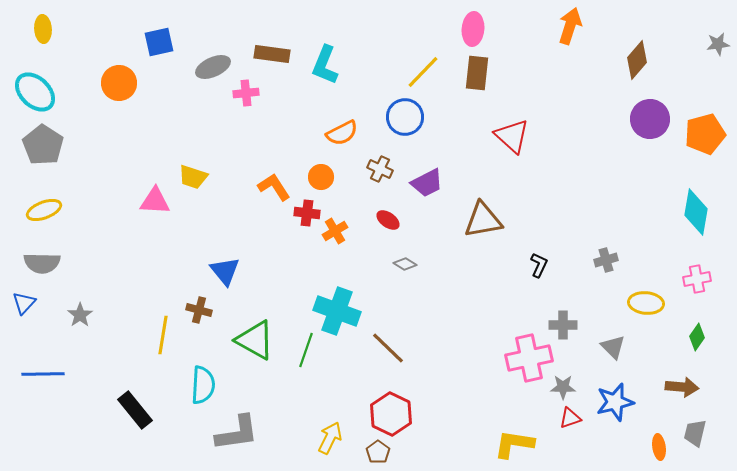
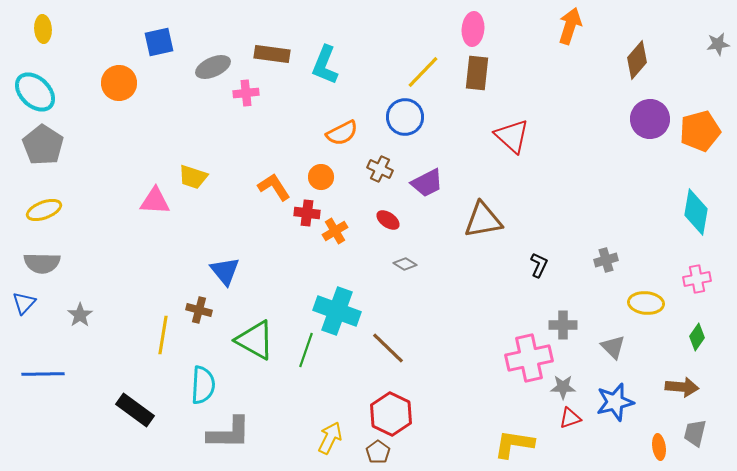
orange pentagon at (705, 134): moved 5 px left, 3 px up
black rectangle at (135, 410): rotated 15 degrees counterclockwise
gray L-shape at (237, 433): moved 8 px left; rotated 9 degrees clockwise
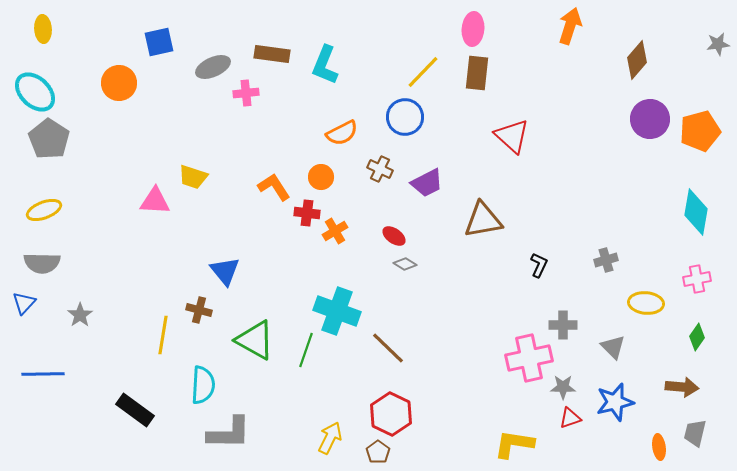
gray pentagon at (43, 145): moved 6 px right, 6 px up
red ellipse at (388, 220): moved 6 px right, 16 px down
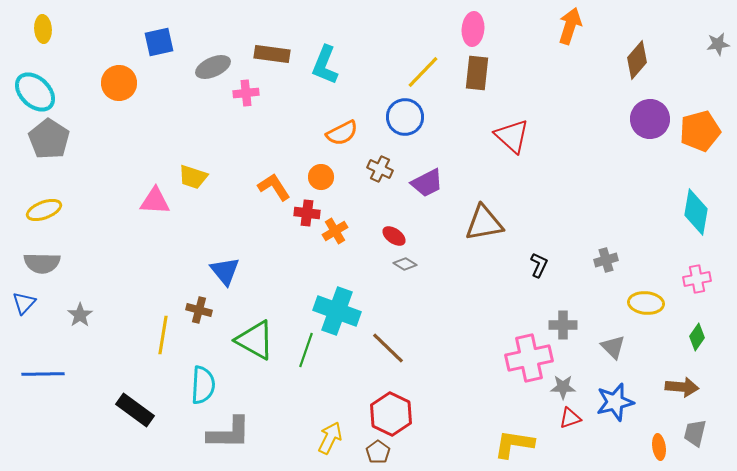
brown triangle at (483, 220): moved 1 px right, 3 px down
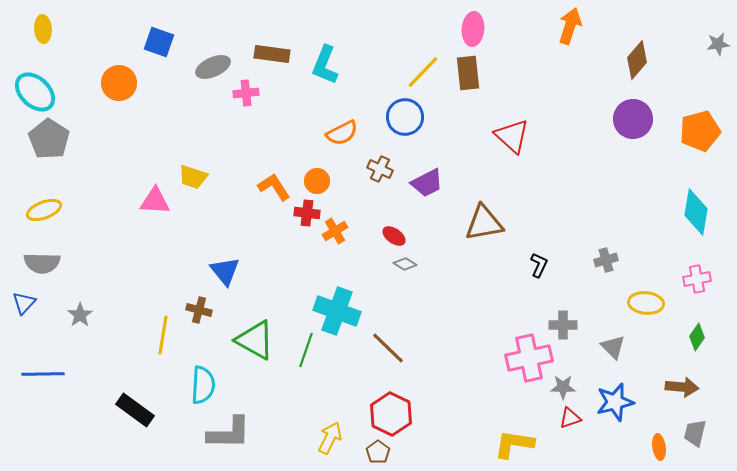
blue square at (159, 42): rotated 32 degrees clockwise
brown rectangle at (477, 73): moved 9 px left; rotated 12 degrees counterclockwise
purple circle at (650, 119): moved 17 px left
orange circle at (321, 177): moved 4 px left, 4 px down
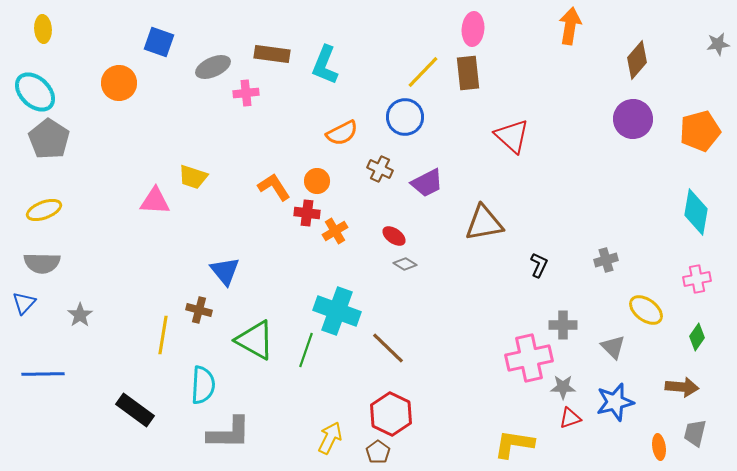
orange arrow at (570, 26): rotated 9 degrees counterclockwise
yellow ellipse at (646, 303): moved 7 px down; rotated 32 degrees clockwise
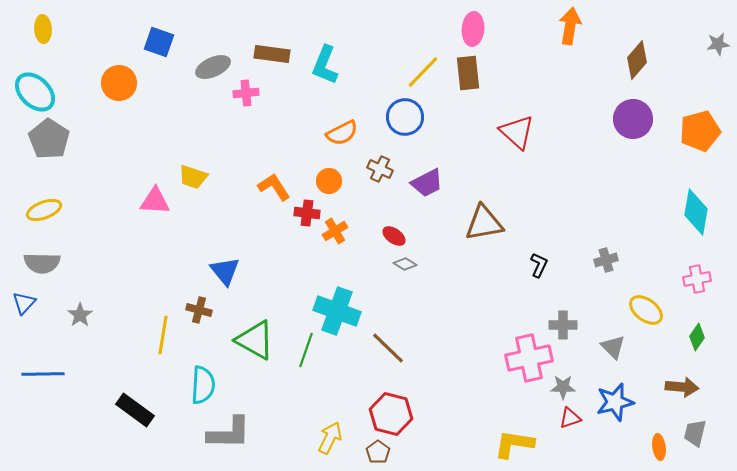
red triangle at (512, 136): moved 5 px right, 4 px up
orange circle at (317, 181): moved 12 px right
red hexagon at (391, 414): rotated 12 degrees counterclockwise
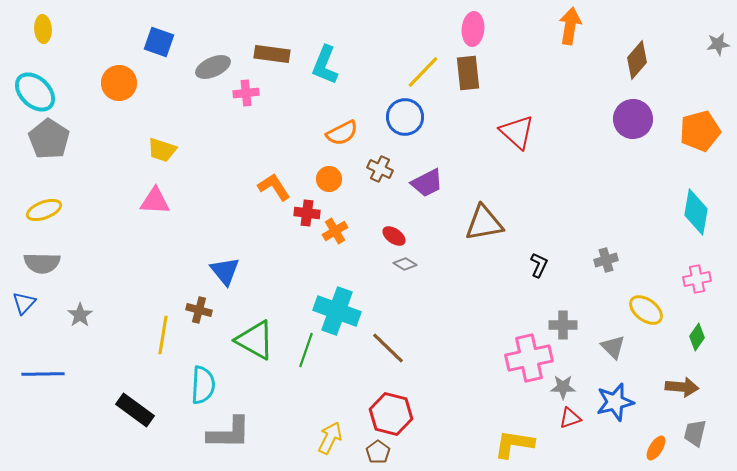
yellow trapezoid at (193, 177): moved 31 px left, 27 px up
orange circle at (329, 181): moved 2 px up
orange ellipse at (659, 447): moved 3 px left, 1 px down; rotated 40 degrees clockwise
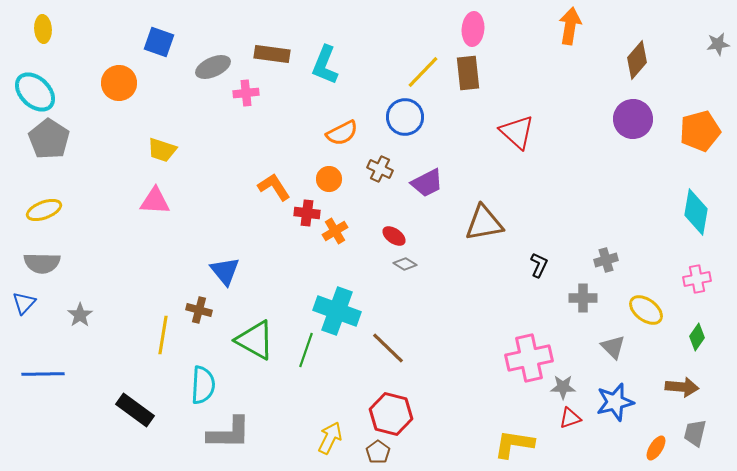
gray cross at (563, 325): moved 20 px right, 27 px up
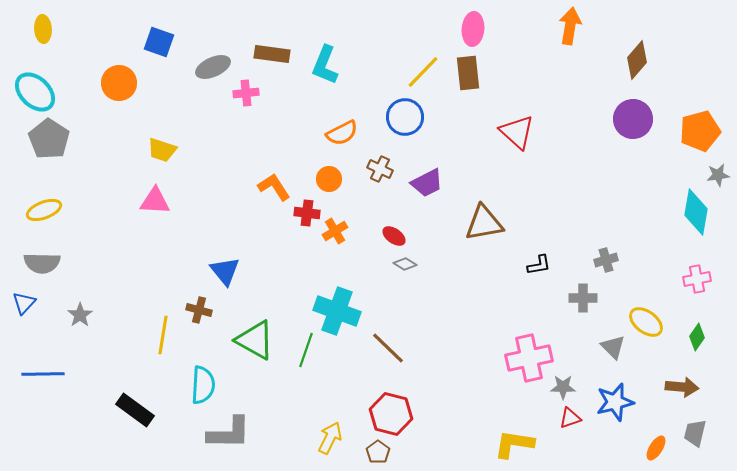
gray star at (718, 44): moved 131 px down
black L-shape at (539, 265): rotated 55 degrees clockwise
yellow ellipse at (646, 310): moved 12 px down
